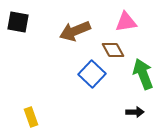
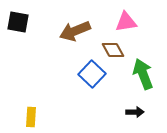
yellow rectangle: rotated 24 degrees clockwise
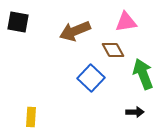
blue square: moved 1 px left, 4 px down
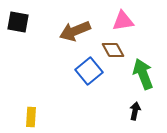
pink triangle: moved 3 px left, 1 px up
blue square: moved 2 px left, 7 px up; rotated 8 degrees clockwise
black arrow: moved 1 px up; rotated 78 degrees counterclockwise
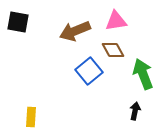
pink triangle: moved 7 px left
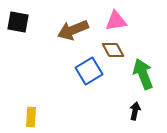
brown arrow: moved 2 px left, 1 px up
blue square: rotated 8 degrees clockwise
